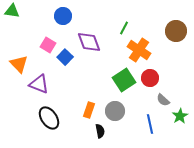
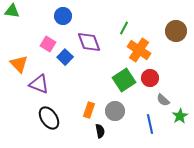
pink square: moved 1 px up
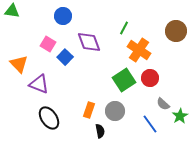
gray semicircle: moved 4 px down
blue line: rotated 24 degrees counterclockwise
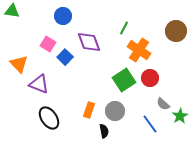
black semicircle: moved 4 px right
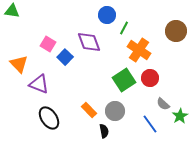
blue circle: moved 44 px right, 1 px up
orange rectangle: rotated 63 degrees counterclockwise
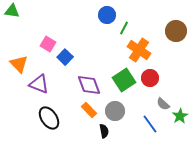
purple diamond: moved 43 px down
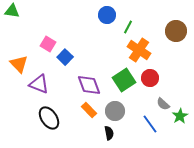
green line: moved 4 px right, 1 px up
black semicircle: moved 5 px right, 2 px down
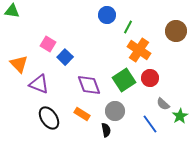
orange rectangle: moved 7 px left, 4 px down; rotated 14 degrees counterclockwise
black semicircle: moved 3 px left, 3 px up
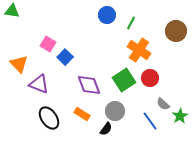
green line: moved 3 px right, 4 px up
blue line: moved 3 px up
black semicircle: moved 1 px up; rotated 48 degrees clockwise
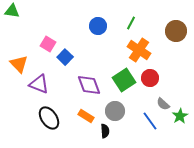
blue circle: moved 9 px left, 11 px down
orange rectangle: moved 4 px right, 2 px down
black semicircle: moved 1 px left, 2 px down; rotated 40 degrees counterclockwise
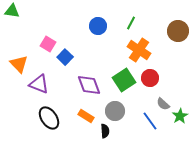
brown circle: moved 2 px right
